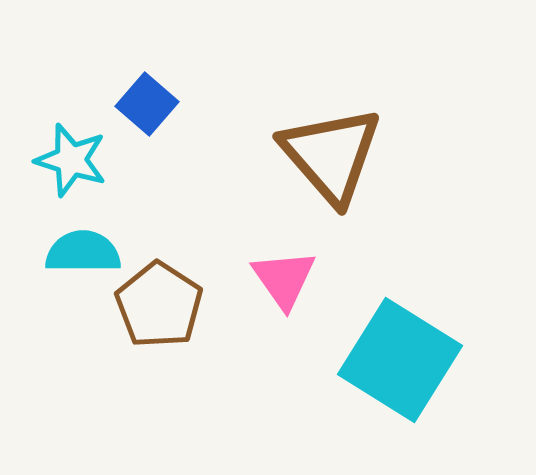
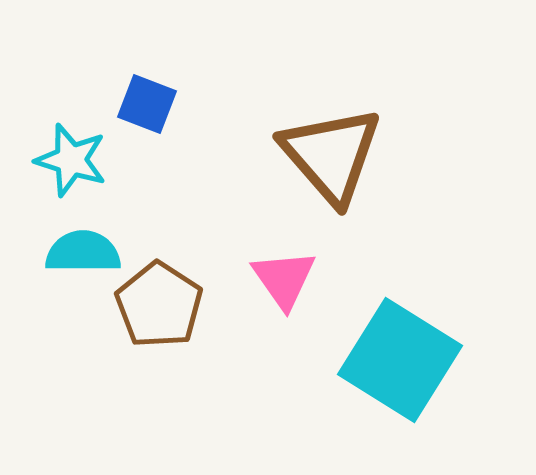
blue square: rotated 20 degrees counterclockwise
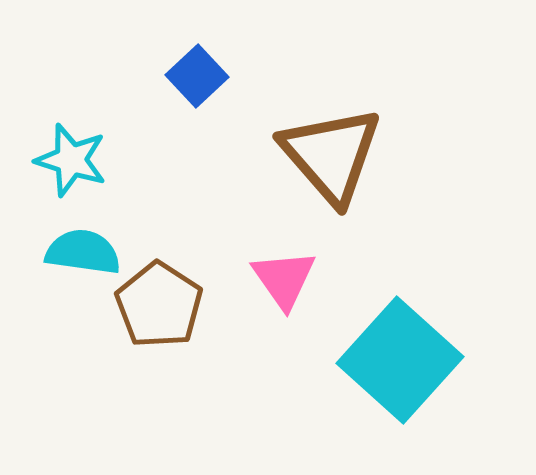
blue square: moved 50 px right, 28 px up; rotated 26 degrees clockwise
cyan semicircle: rotated 8 degrees clockwise
cyan square: rotated 10 degrees clockwise
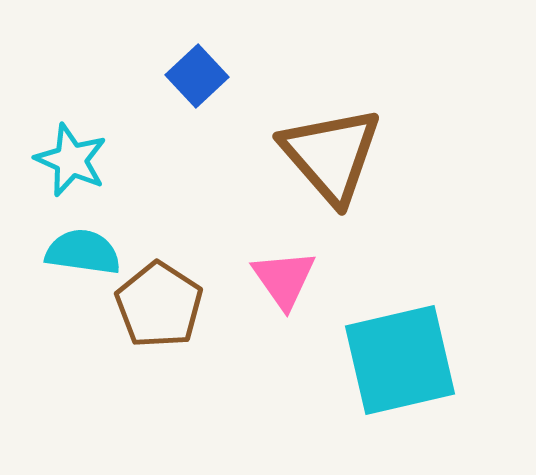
cyan star: rotated 6 degrees clockwise
cyan square: rotated 35 degrees clockwise
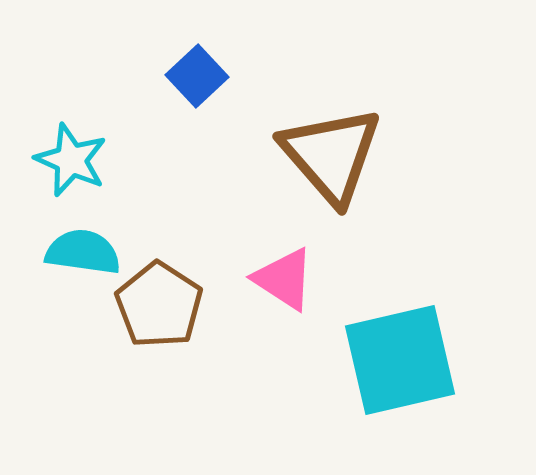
pink triangle: rotated 22 degrees counterclockwise
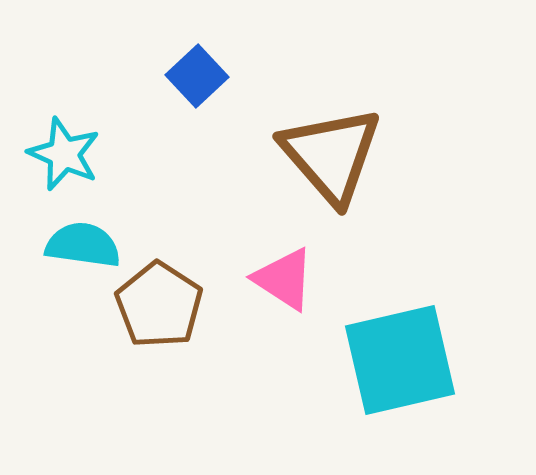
cyan star: moved 7 px left, 6 px up
cyan semicircle: moved 7 px up
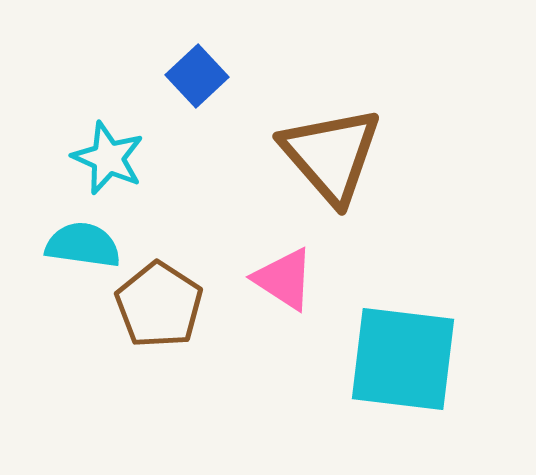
cyan star: moved 44 px right, 4 px down
cyan square: moved 3 px right, 1 px up; rotated 20 degrees clockwise
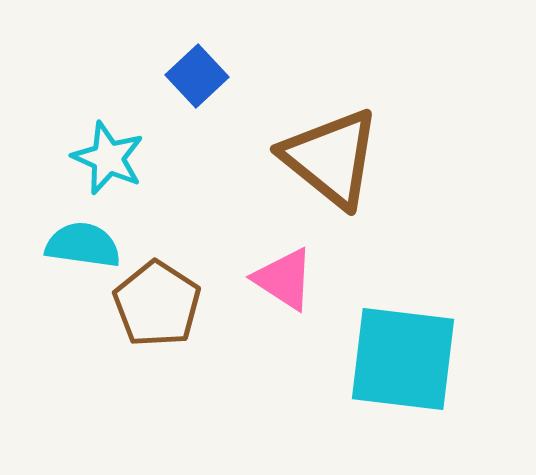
brown triangle: moved 3 px down; rotated 10 degrees counterclockwise
brown pentagon: moved 2 px left, 1 px up
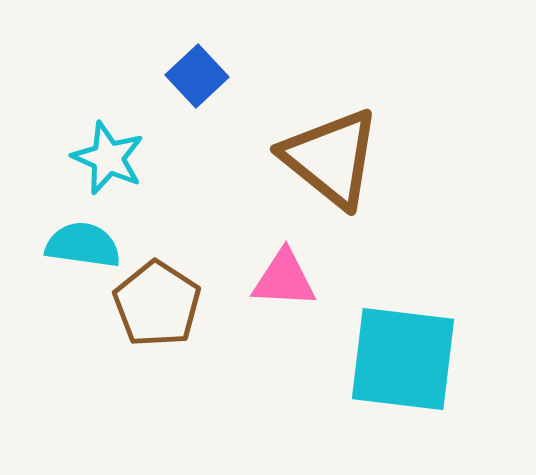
pink triangle: rotated 30 degrees counterclockwise
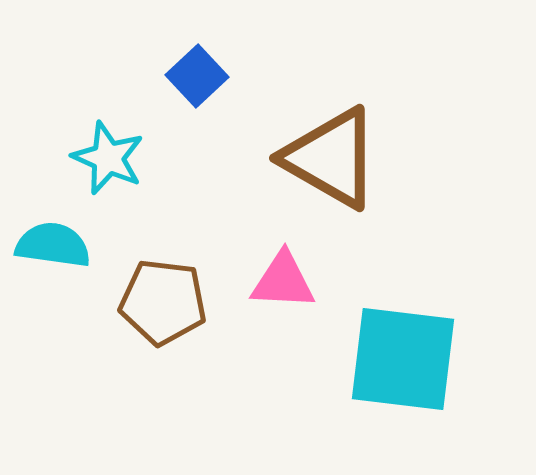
brown triangle: rotated 9 degrees counterclockwise
cyan semicircle: moved 30 px left
pink triangle: moved 1 px left, 2 px down
brown pentagon: moved 6 px right, 2 px up; rotated 26 degrees counterclockwise
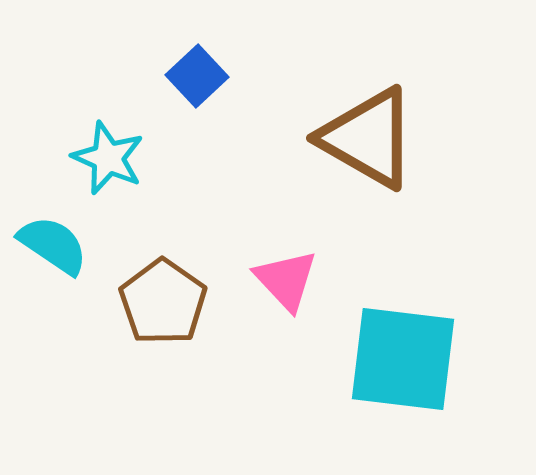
brown triangle: moved 37 px right, 20 px up
cyan semicircle: rotated 26 degrees clockwise
pink triangle: moved 3 px right, 1 px up; rotated 44 degrees clockwise
brown pentagon: rotated 28 degrees clockwise
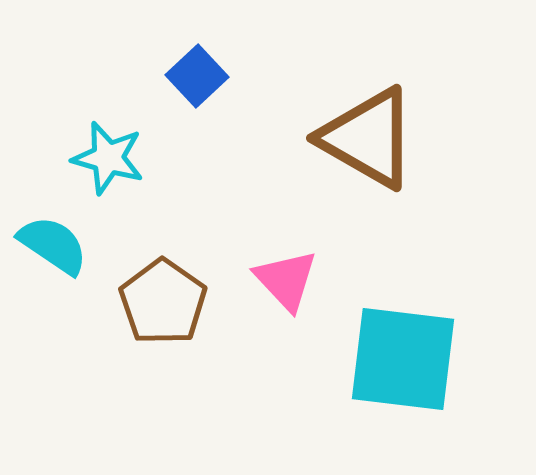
cyan star: rotated 8 degrees counterclockwise
